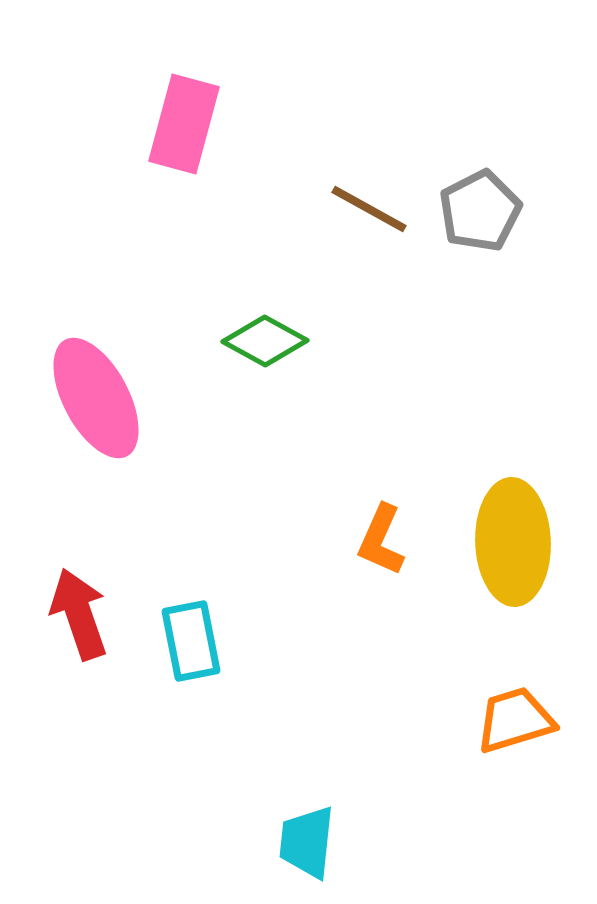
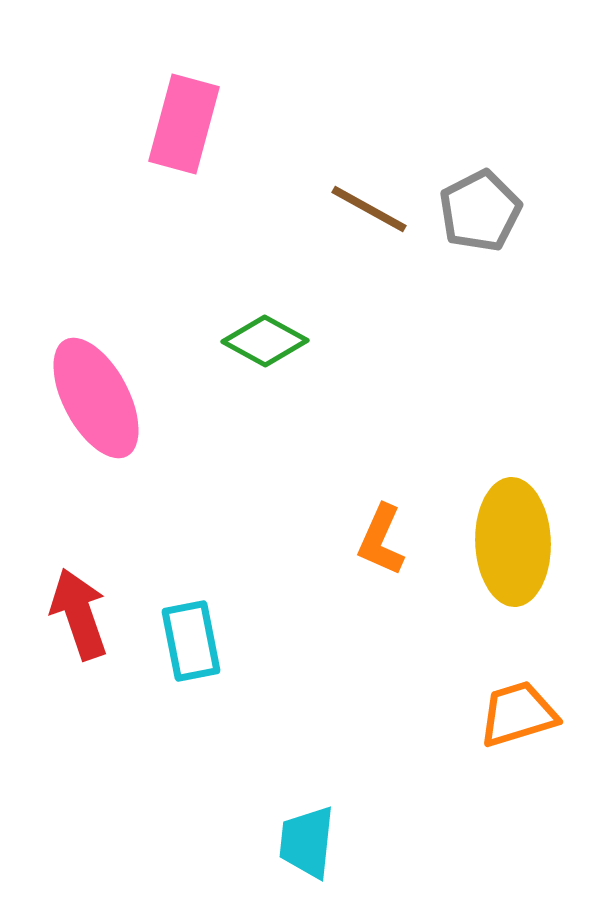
orange trapezoid: moved 3 px right, 6 px up
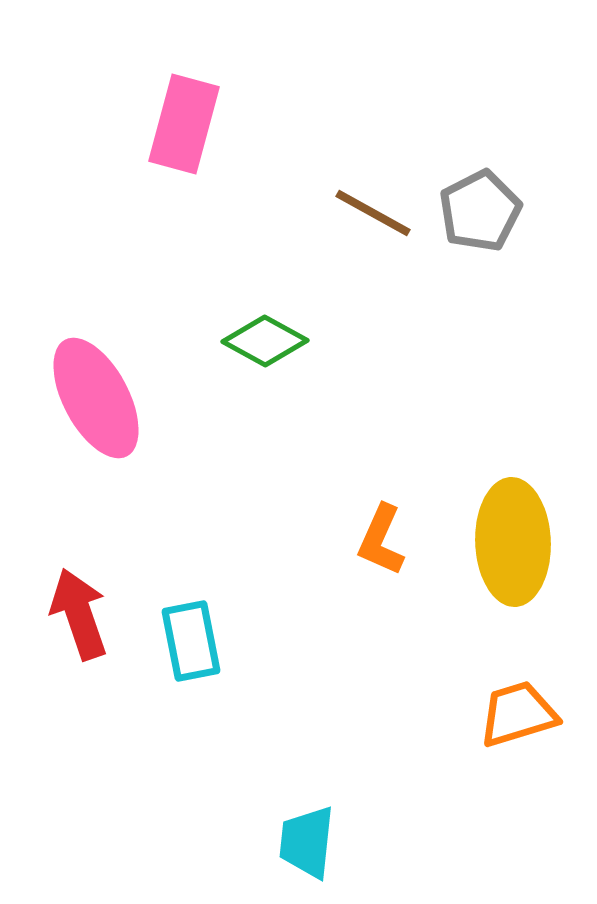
brown line: moved 4 px right, 4 px down
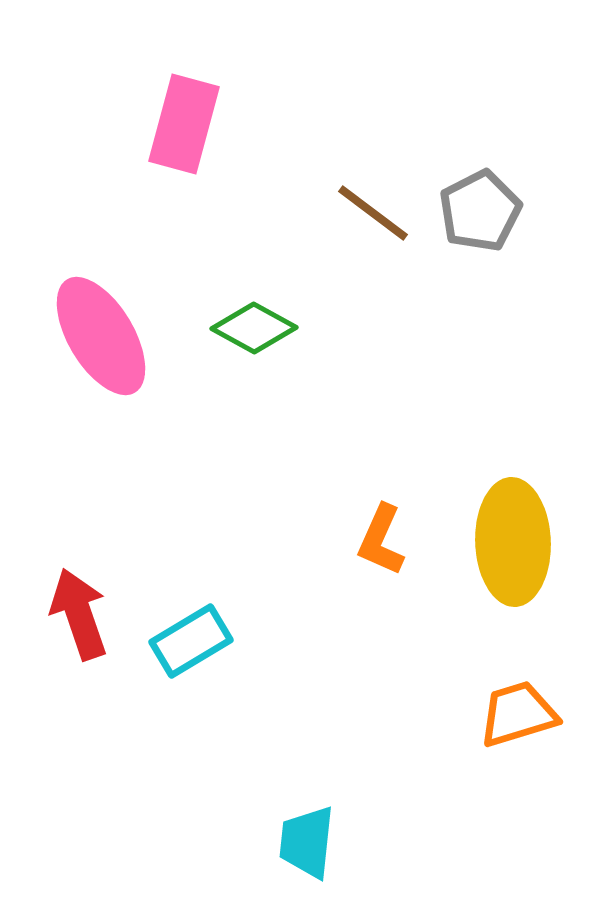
brown line: rotated 8 degrees clockwise
green diamond: moved 11 px left, 13 px up
pink ellipse: moved 5 px right, 62 px up; rotated 3 degrees counterclockwise
cyan rectangle: rotated 70 degrees clockwise
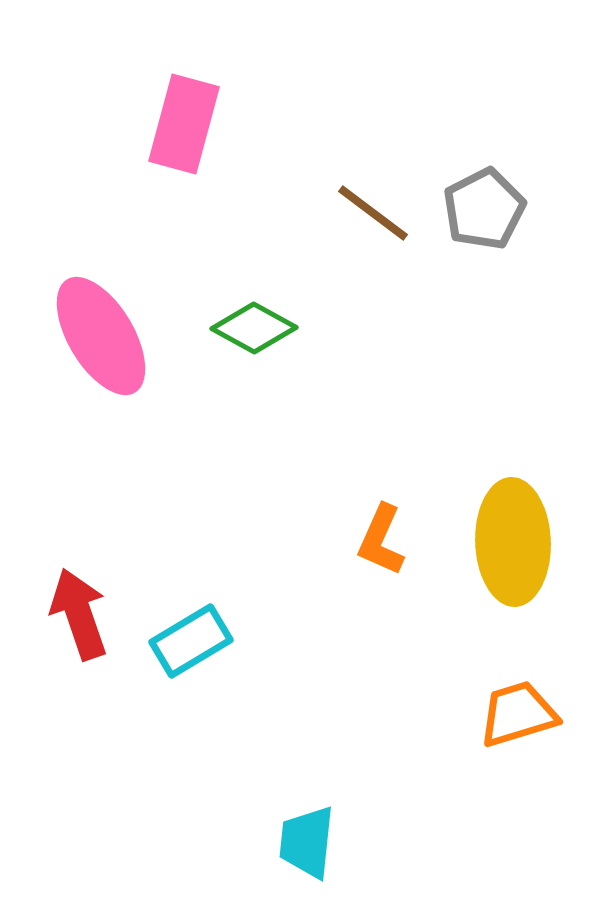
gray pentagon: moved 4 px right, 2 px up
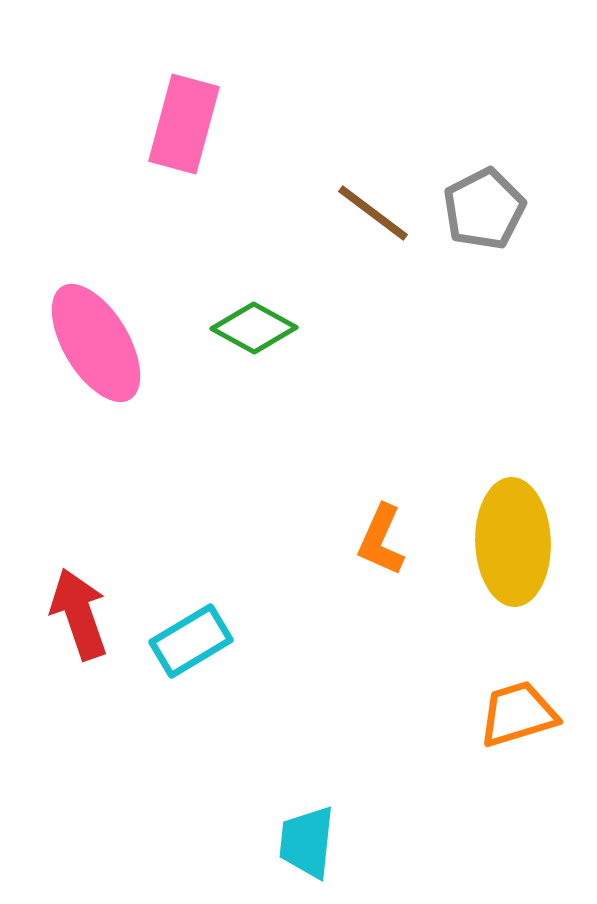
pink ellipse: moved 5 px left, 7 px down
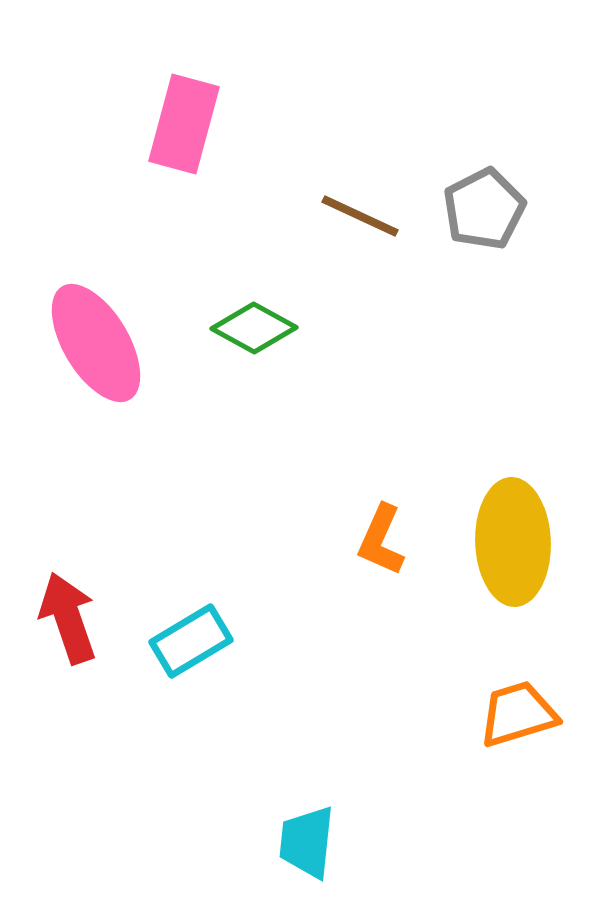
brown line: moved 13 px left, 3 px down; rotated 12 degrees counterclockwise
red arrow: moved 11 px left, 4 px down
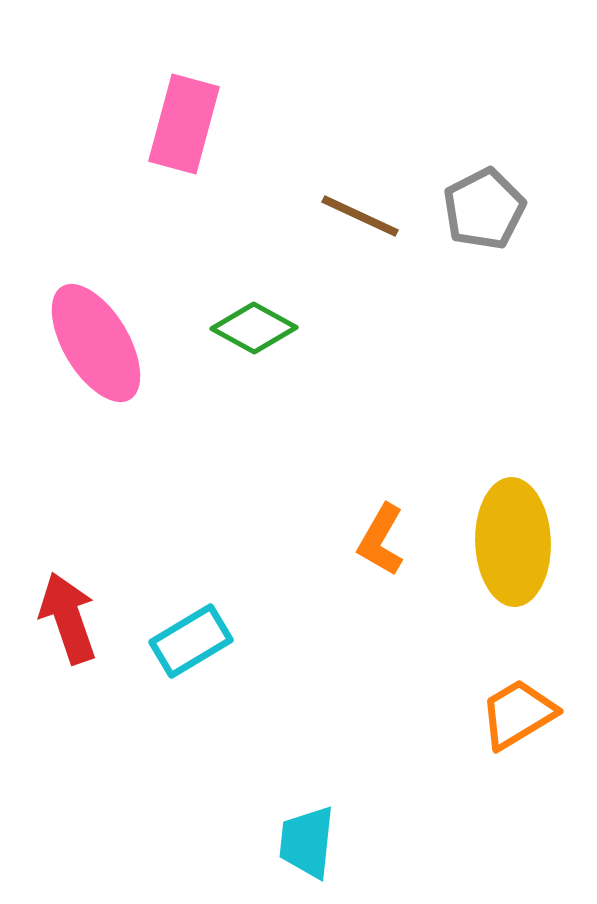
orange L-shape: rotated 6 degrees clockwise
orange trapezoid: rotated 14 degrees counterclockwise
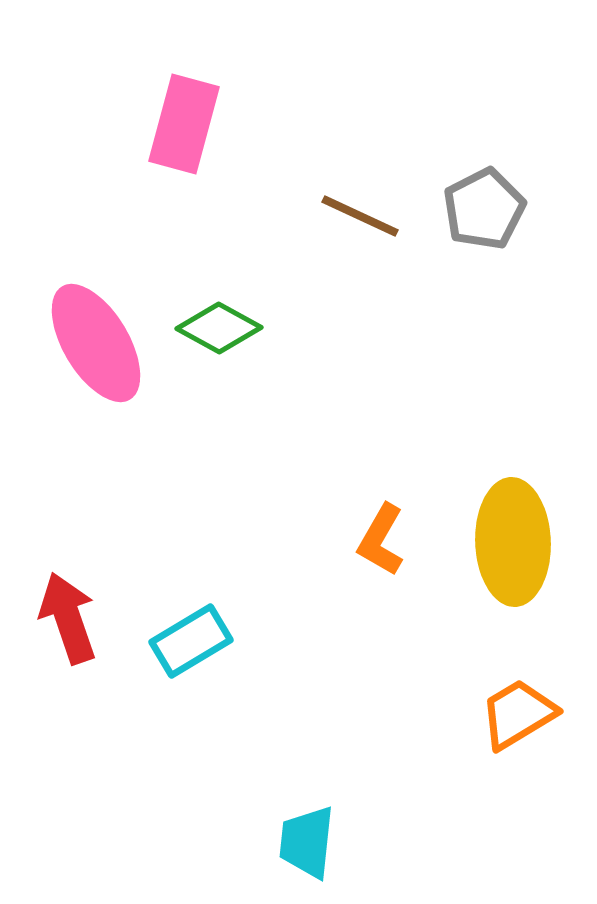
green diamond: moved 35 px left
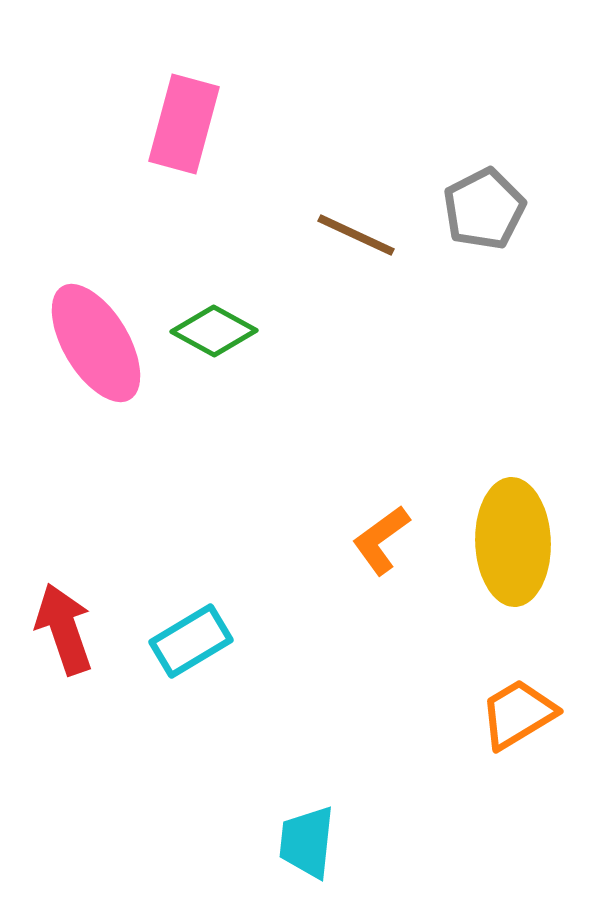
brown line: moved 4 px left, 19 px down
green diamond: moved 5 px left, 3 px down
orange L-shape: rotated 24 degrees clockwise
red arrow: moved 4 px left, 11 px down
